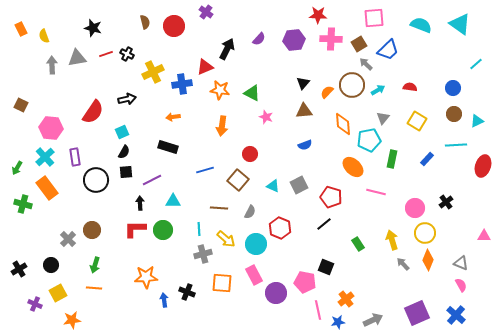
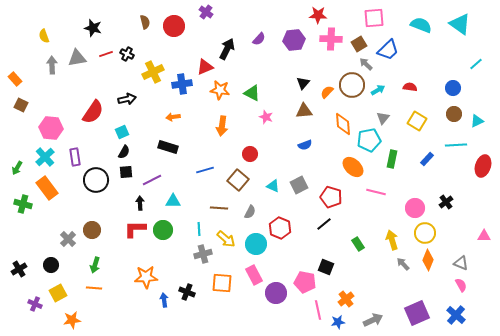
orange rectangle at (21, 29): moved 6 px left, 50 px down; rotated 16 degrees counterclockwise
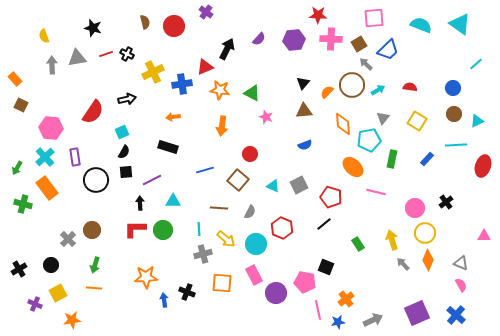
red hexagon at (280, 228): moved 2 px right
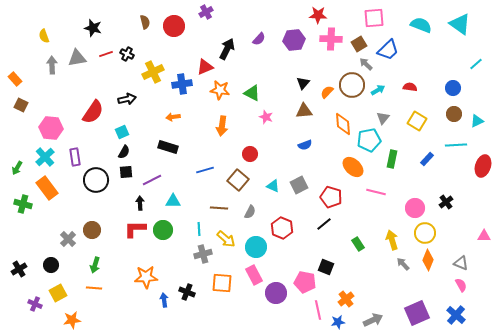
purple cross at (206, 12): rotated 24 degrees clockwise
cyan circle at (256, 244): moved 3 px down
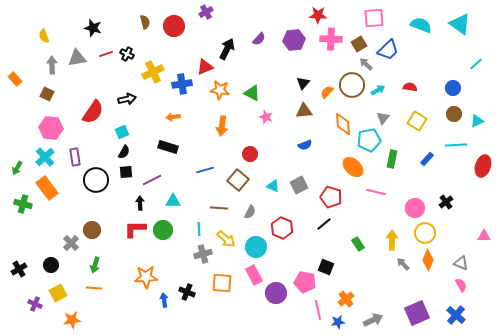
brown square at (21, 105): moved 26 px right, 11 px up
gray cross at (68, 239): moved 3 px right, 4 px down
yellow arrow at (392, 240): rotated 18 degrees clockwise
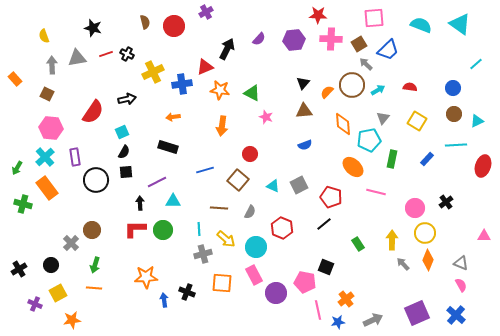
purple line at (152, 180): moved 5 px right, 2 px down
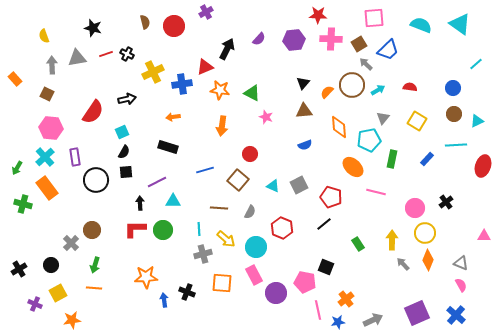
orange diamond at (343, 124): moved 4 px left, 3 px down
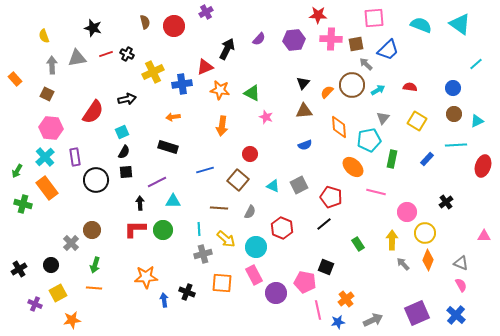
brown square at (359, 44): moved 3 px left; rotated 21 degrees clockwise
green arrow at (17, 168): moved 3 px down
pink circle at (415, 208): moved 8 px left, 4 px down
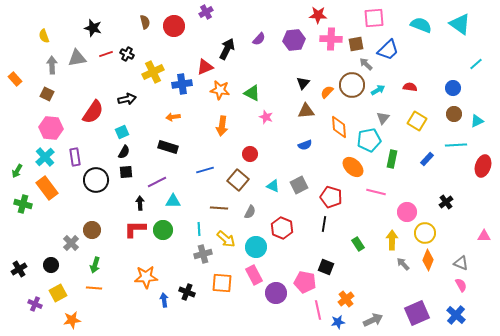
brown triangle at (304, 111): moved 2 px right
black line at (324, 224): rotated 42 degrees counterclockwise
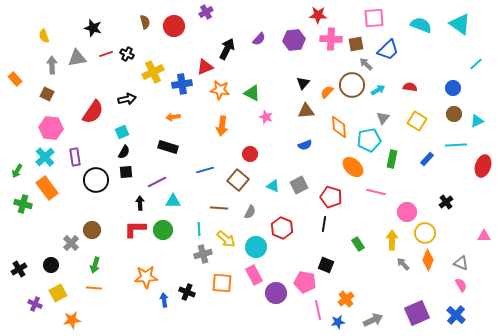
black square at (326, 267): moved 2 px up
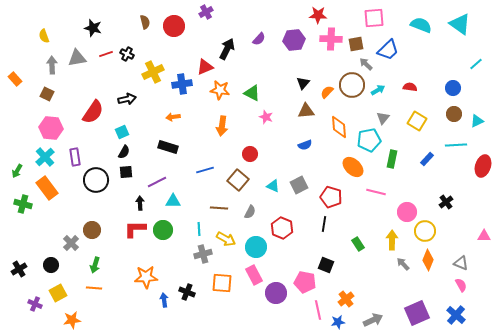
yellow circle at (425, 233): moved 2 px up
yellow arrow at (226, 239): rotated 12 degrees counterclockwise
